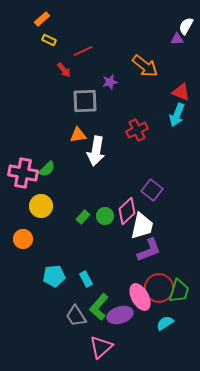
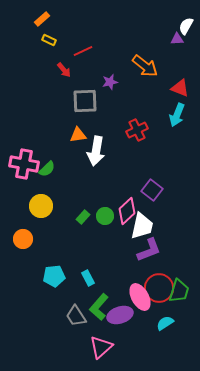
red triangle: moved 1 px left, 4 px up
pink cross: moved 1 px right, 9 px up
cyan rectangle: moved 2 px right, 1 px up
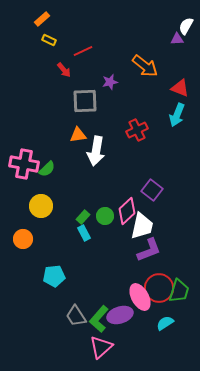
cyan rectangle: moved 4 px left, 45 px up
green L-shape: moved 12 px down
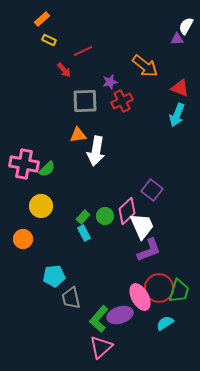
red cross: moved 15 px left, 29 px up
white trapezoid: rotated 36 degrees counterclockwise
gray trapezoid: moved 5 px left, 18 px up; rotated 20 degrees clockwise
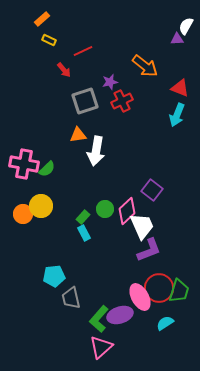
gray square: rotated 16 degrees counterclockwise
green circle: moved 7 px up
orange circle: moved 25 px up
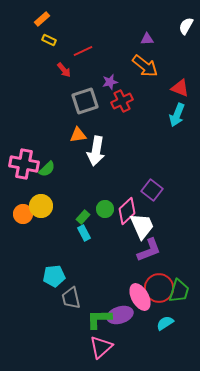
purple triangle: moved 30 px left
green L-shape: rotated 48 degrees clockwise
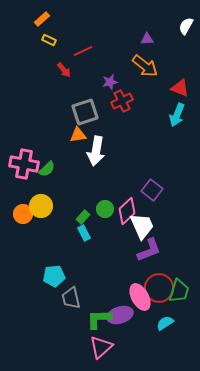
gray square: moved 11 px down
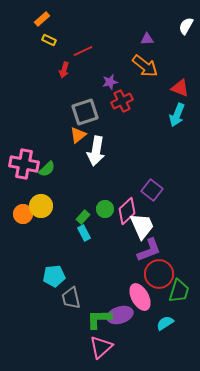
red arrow: rotated 56 degrees clockwise
orange triangle: rotated 30 degrees counterclockwise
red circle: moved 14 px up
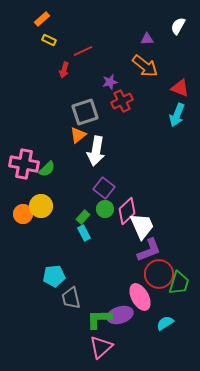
white semicircle: moved 8 px left
purple square: moved 48 px left, 2 px up
green trapezoid: moved 8 px up
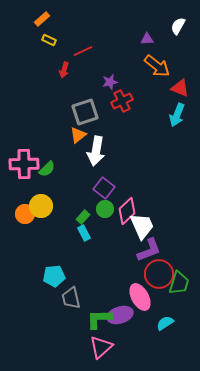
orange arrow: moved 12 px right
pink cross: rotated 12 degrees counterclockwise
orange circle: moved 2 px right
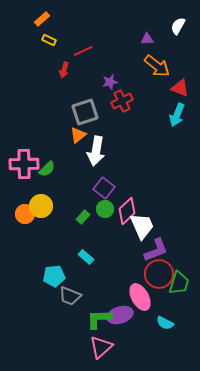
cyan rectangle: moved 2 px right, 24 px down; rotated 21 degrees counterclockwise
purple L-shape: moved 7 px right
gray trapezoid: moved 1 px left, 2 px up; rotated 55 degrees counterclockwise
cyan semicircle: rotated 120 degrees counterclockwise
